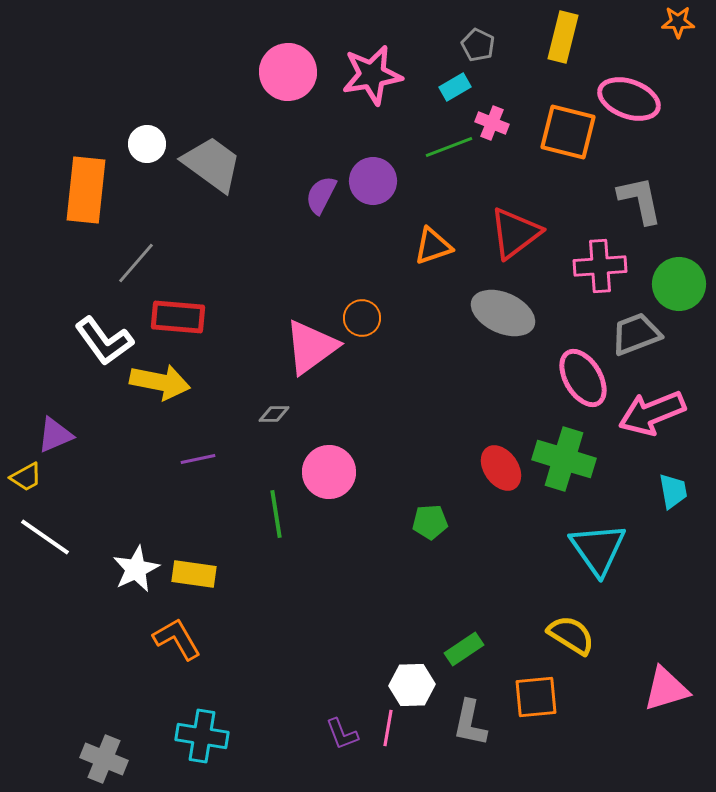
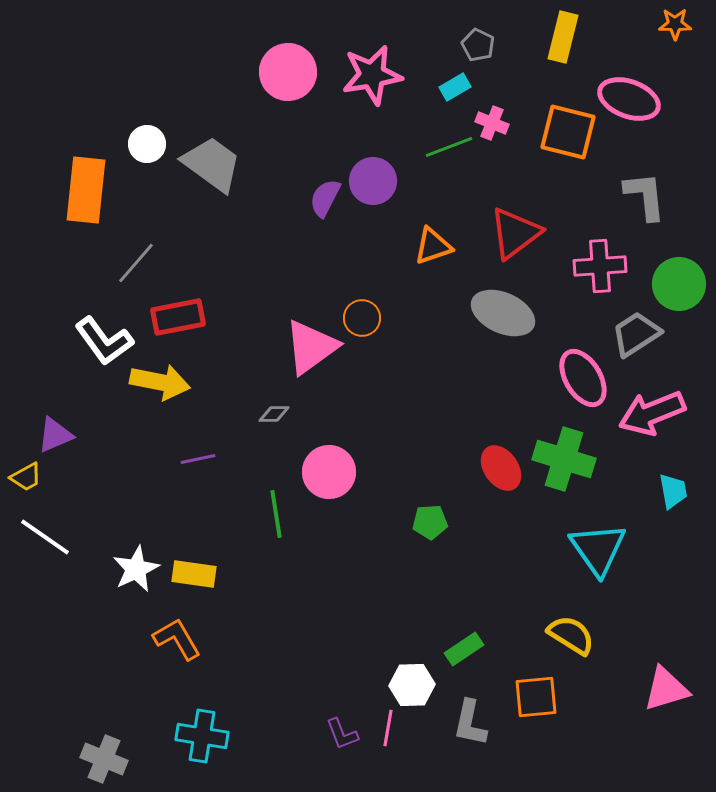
orange star at (678, 22): moved 3 px left, 2 px down
purple semicircle at (321, 195): moved 4 px right, 3 px down
gray L-shape at (640, 200): moved 5 px right, 4 px up; rotated 6 degrees clockwise
red rectangle at (178, 317): rotated 16 degrees counterclockwise
gray trapezoid at (636, 334): rotated 12 degrees counterclockwise
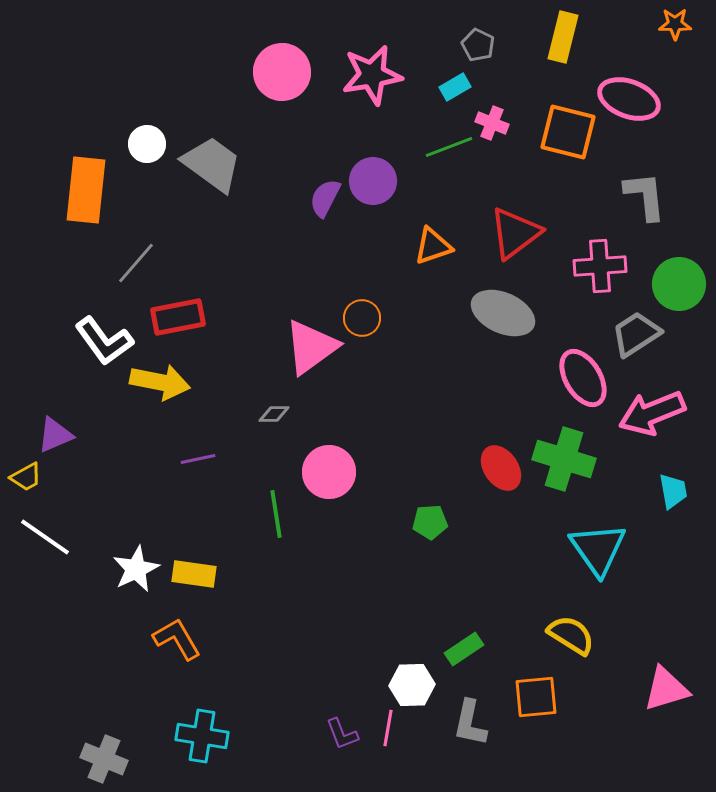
pink circle at (288, 72): moved 6 px left
